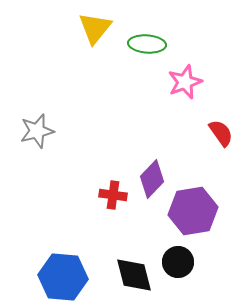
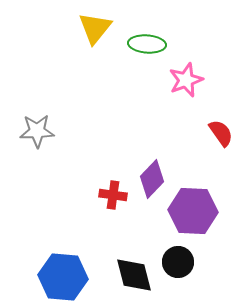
pink star: moved 1 px right, 2 px up
gray star: rotated 12 degrees clockwise
purple hexagon: rotated 12 degrees clockwise
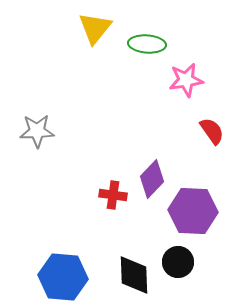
pink star: rotated 12 degrees clockwise
red semicircle: moved 9 px left, 2 px up
black diamond: rotated 12 degrees clockwise
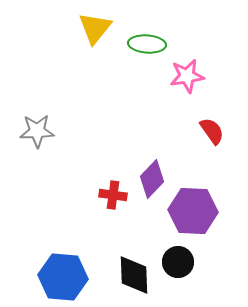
pink star: moved 1 px right, 4 px up
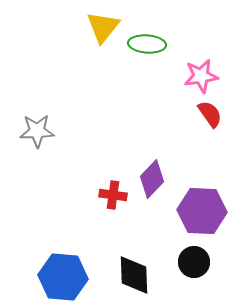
yellow triangle: moved 8 px right, 1 px up
pink star: moved 14 px right
red semicircle: moved 2 px left, 17 px up
purple hexagon: moved 9 px right
black circle: moved 16 px right
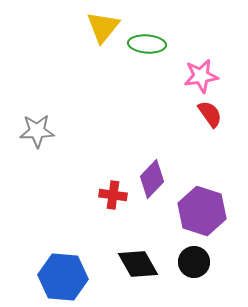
purple hexagon: rotated 15 degrees clockwise
black diamond: moved 4 px right, 11 px up; rotated 27 degrees counterclockwise
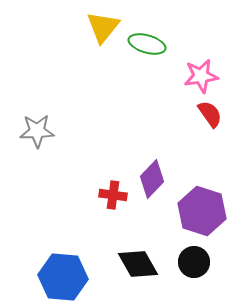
green ellipse: rotated 12 degrees clockwise
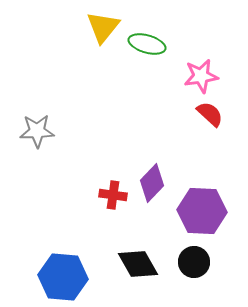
red semicircle: rotated 12 degrees counterclockwise
purple diamond: moved 4 px down
purple hexagon: rotated 15 degrees counterclockwise
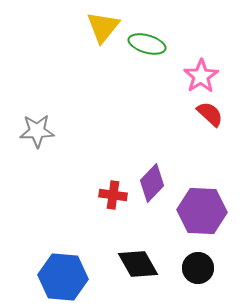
pink star: rotated 24 degrees counterclockwise
black circle: moved 4 px right, 6 px down
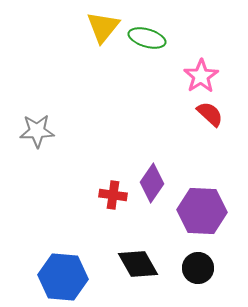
green ellipse: moved 6 px up
purple diamond: rotated 9 degrees counterclockwise
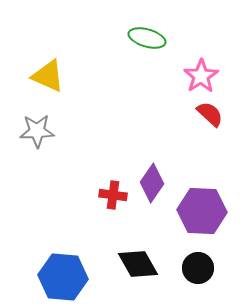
yellow triangle: moved 55 px left, 49 px down; rotated 45 degrees counterclockwise
